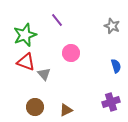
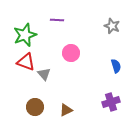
purple line: rotated 48 degrees counterclockwise
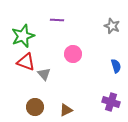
green star: moved 2 px left, 1 px down
pink circle: moved 2 px right, 1 px down
purple cross: rotated 36 degrees clockwise
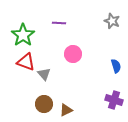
purple line: moved 2 px right, 3 px down
gray star: moved 5 px up
green star: moved 1 px up; rotated 15 degrees counterclockwise
purple cross: moved 3 px right, 2 px up
brown circle: moved 9 px right, 3 px up
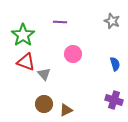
purple line: moved 1 px right, 1 px up
blue semicircle: moved 1 px left, 2 px up
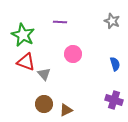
green star: rotated 10 degrees counterclockwise
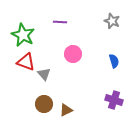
blue semicircle: moved 1 px left, 3 px up
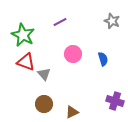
purple line: rotated 32 degrees counterclockwise
blue semicircle: moved 11 px left, 2 px up
purple cross: moved 1 px right, 1 px down
brown triangle: moved 6 px right, 2 px down
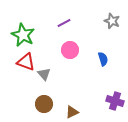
purple line: moved 4 px right, 1 px down
pink circle: moved 3 px left, 4 px up
